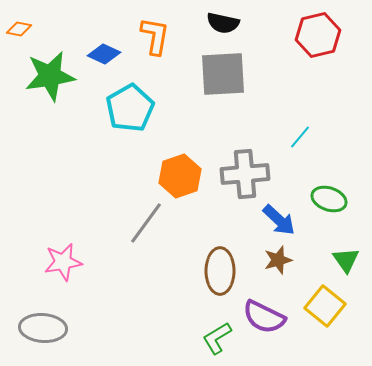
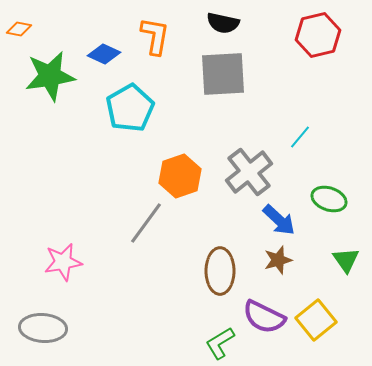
gray cross: moved 4 px right, 2 px up; rotated 33 degrees counterclockwise
yellow square: moved 9 px left, 14 px down; rotated 12 degrees clockwise
green L-shape: moved 3 px right, 5 px down
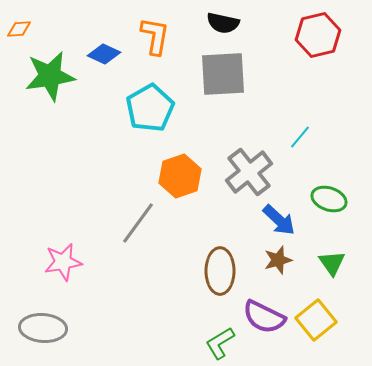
orange diamond: rotated 15 degrees counterclockwise
cyan pentagon: moved 20 px right
gray line: moved 8 px left
green triangle: moved 14 px left, 3 px down
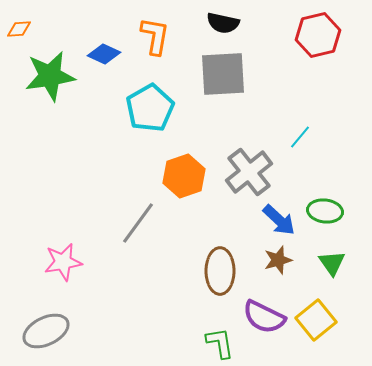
orange hexagon: moved 4 px right
green ellipse: moved 4 px left, 12 px down; rotated 12 degrees counterclockwise
gray ellipse: moved 3 px right, 3 px down; rotated 30 degrees counterclockwise
green L-shape: rotated 112 degrees clockwise
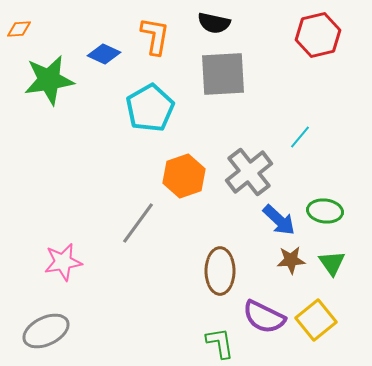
black semicircle: moved 9 px left
green star: moved 1 px left, 4 px down
brown star: moved 13 px right; rotated 12 degrees clockwise
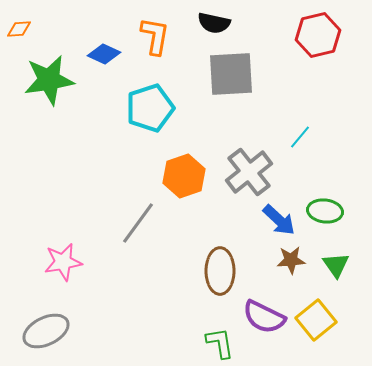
gray square: moved 8 px right
cyan pentagon: rotated 12 degrees clockwise
green triangle: moved 4 px right, 2 px down
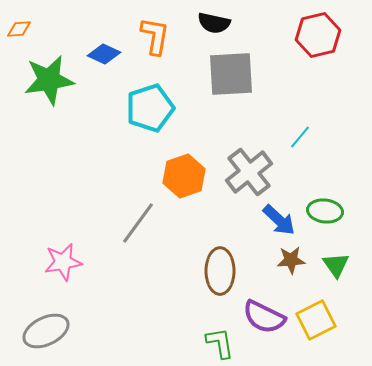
yellow square: rotated 12 degrees clockwise
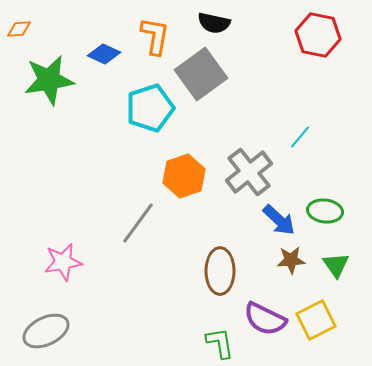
red hexagon: rotated 24 degrees clockwise
gray square: moved 30 px left; rotated 33 degrees counterclockwise
purple semicircle: moved 1 px right, 2 px down
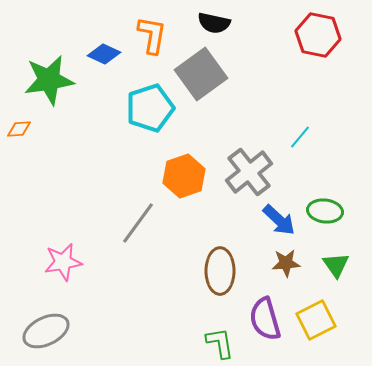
orange diamond: moved 100 px down
orange L-shape: moved 3 px left, 1 px up
brown star: moved 5 px left, 3 px down
purple semicircle: rotated 48 degrees clockwise
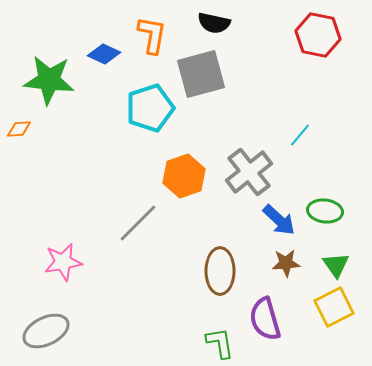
gray square: rotated 21 degrees clockwise
green star: rotated 15 degrees clockwise
cyan line: moved 2 px up
gray line: rotated 9 degrees clockwise
yellow square: moved 18 px right, 13 px up
